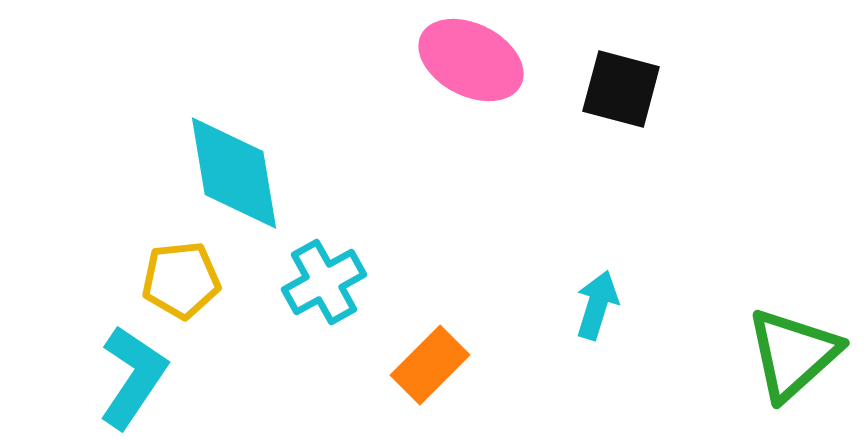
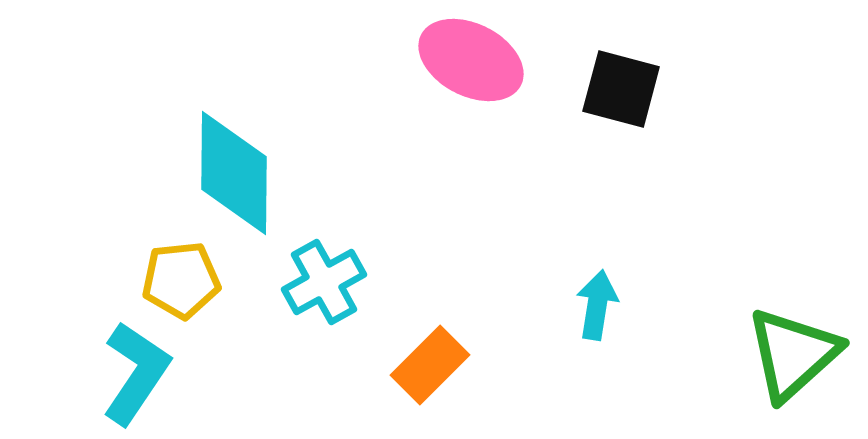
cyan diamond: rotated 10 degrees clockwise
cyan arrow: rotated 8 degrees counterclockwise
cyan L-shape: moved 3 px right, 4 px up
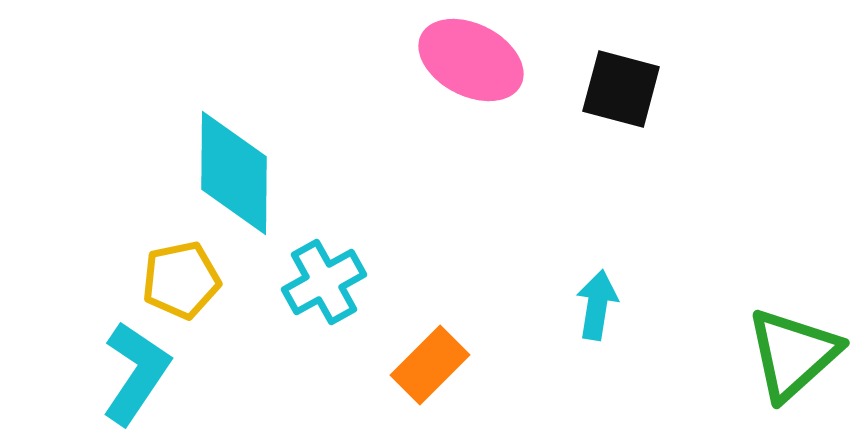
yellow pentagon: rotated 6 degrees counterclockwise
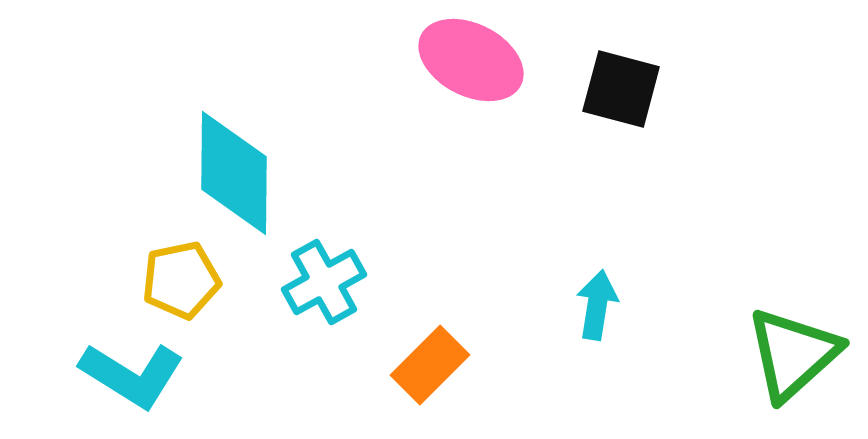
cyan L-shape: moved 4 px left, 2 px down; rotated 88 degrees clockwise
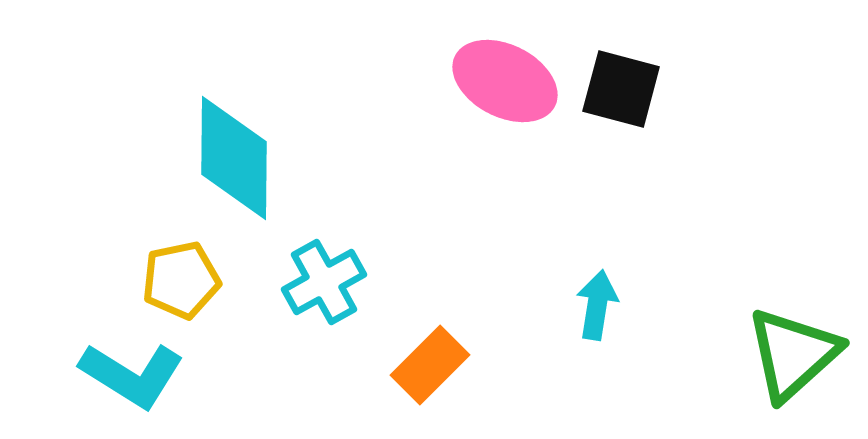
pink ellipse: moved 34 px right, 21 px down
cyan diamond: moved 15 px up
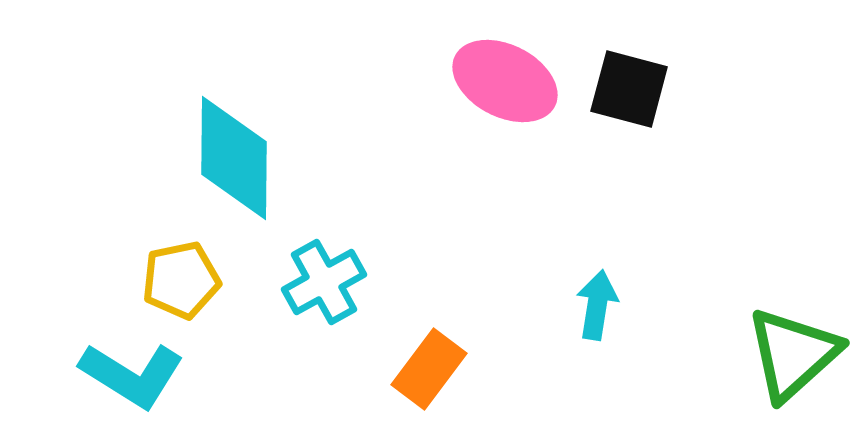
black square: moved 8 px right
orange rectangle: moved 1 px left, 4 px down; rotated 8 degrees counterclockwise
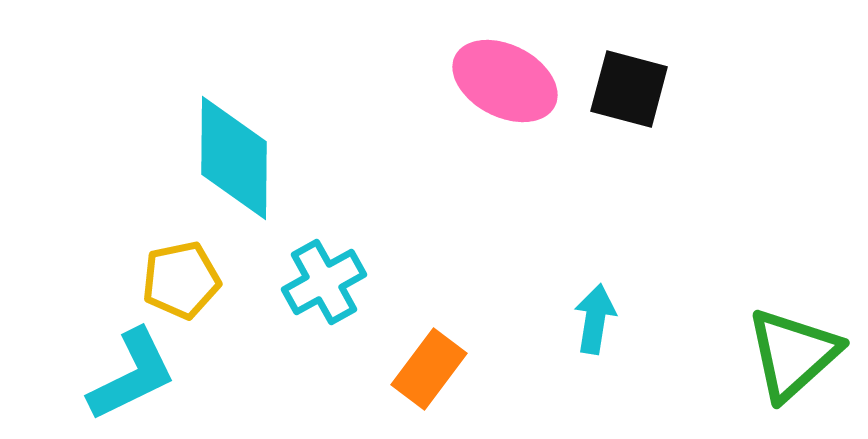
cyan arrow: moved 2 px left, 14 px down
cyan L-shape: rotated 58 degrees counterclockwise
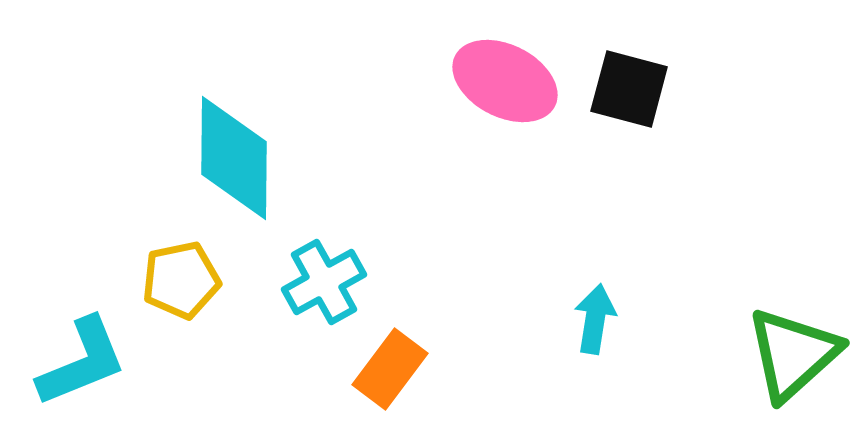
orange rectangle: moved 39 px left
cyan L-shape: moved 50 px left, 13 px up; rotated 4 degrees clockwise
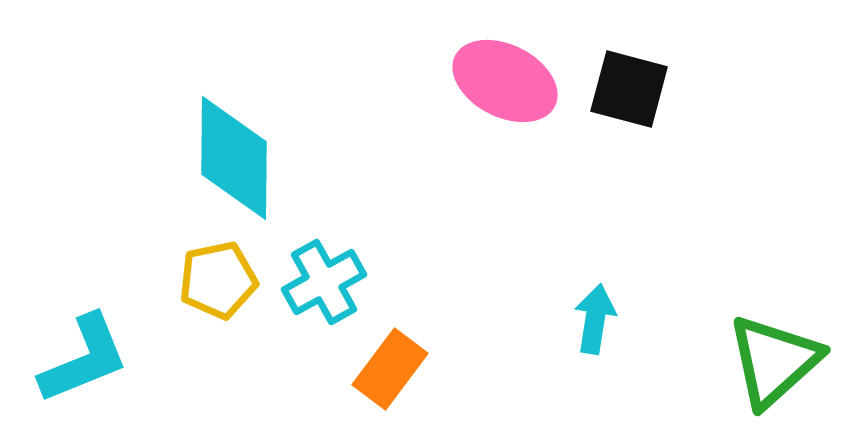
yellow pentagon: moved 37 px right
green triangle: moved 19 px left, 7 px down
cyan L-shape: moved 2 px right, 3 px up
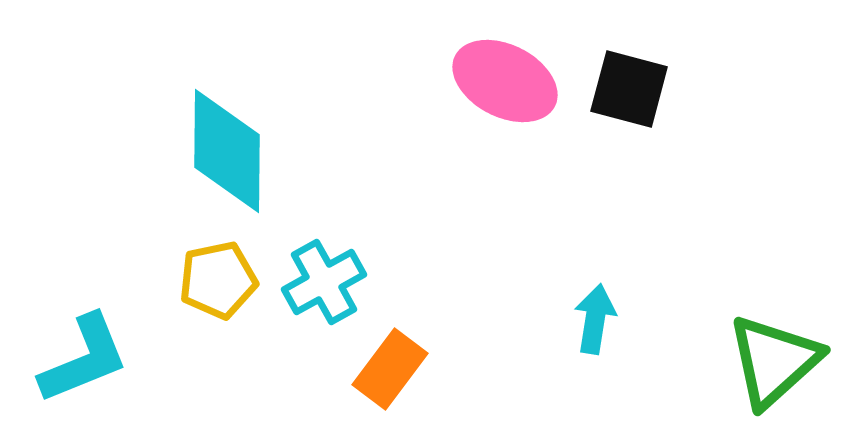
cyan diamond: moved 7 px left, 7 px up
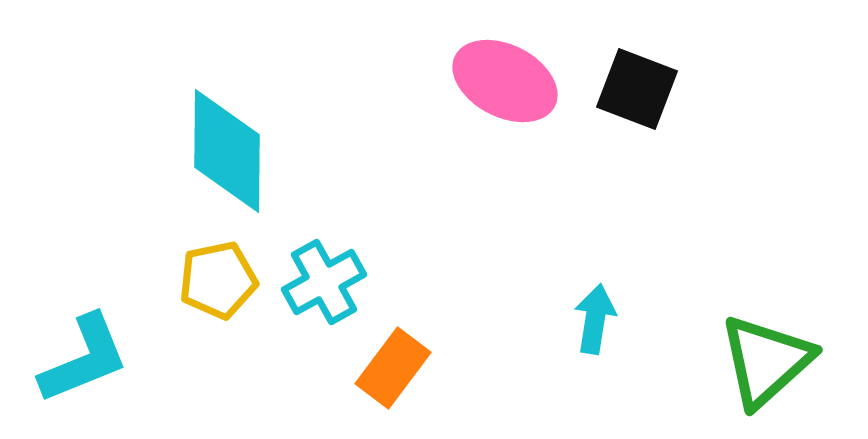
black square: moved 8 px right; rotated 6 degrees clockwise
green triangle: moved 8 px left
orange rectangle: moved 3 px right, 1 px up
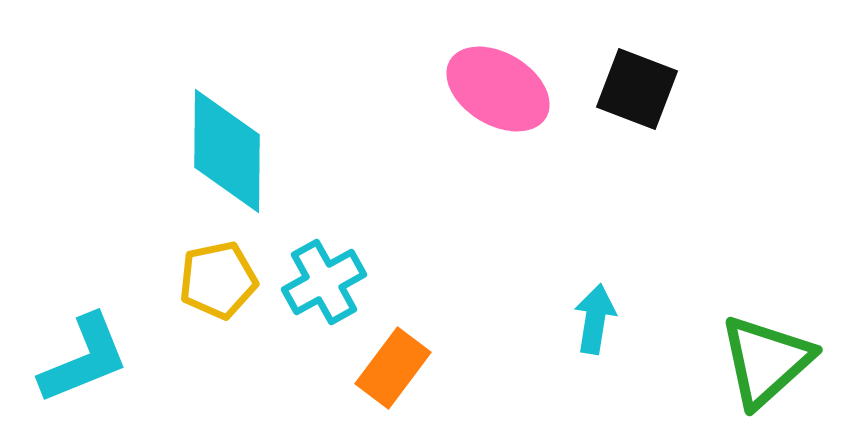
pink ellipse: moved 7 px left, 8 px down; rotated 4 degrees clockwise
